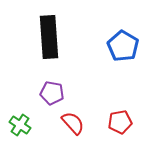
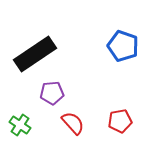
black rectangle: moved 14 px left, 17 px down; rotated 60 degrees clockwise
blue pentagon: rotated 12 degrees counterclockwise
purple pentagon: rotated 15 degrees counterclockwise
red pentagon: moved 1 px up
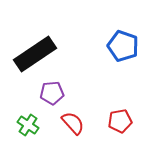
green cross: moved 8 px right
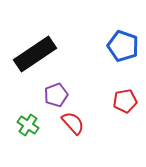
purple pentagon: moved 4 px right, 2 px down; rotated 15 degrees counterclockwise
red pentagon: moved 5 px right, 20 px up
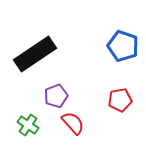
purple pentagon: moved 1 px down
red pentagon: moved 5 px left, 1 px up
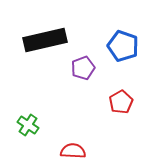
black rectangle: moved 10 px right, 14 px up; rotated 21 degrees clockwise
purple pentagon: moved 27 px right, 28 px up
red pentagon: moved 1 px right, 2 px down; rotated 20 degrees counterclockwise
red semicircle: moved 28 px down; rotated 45 degrees counterclockwise
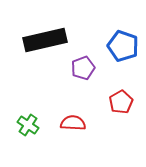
red semicircle: moved 28 px up
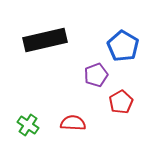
blue pentagon: rotated 12 degrees clockwise
purple pentagon: moved 13 px right, 7 px down
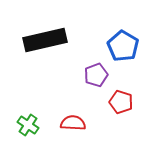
red pentagon: rotated 25 degrees counterclockwise
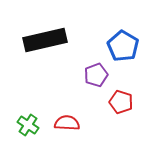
red semicircle: moved 6 px left
